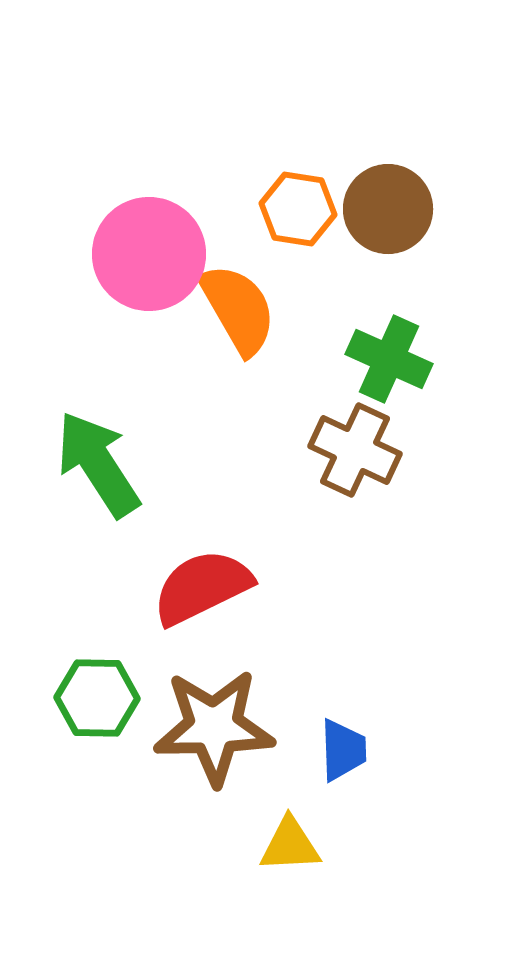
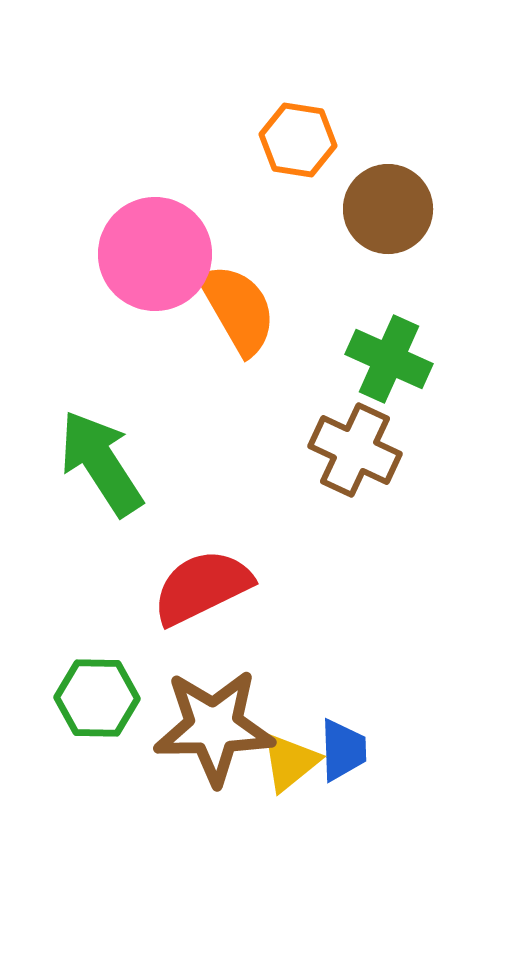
orange hexagon: moved 69 px up
pink circle: moved 6 px right
green arrow: moved 3 px right, 1 px up
yellow triangle: moved 83 px up; rotated 36 degrees counterclockwise
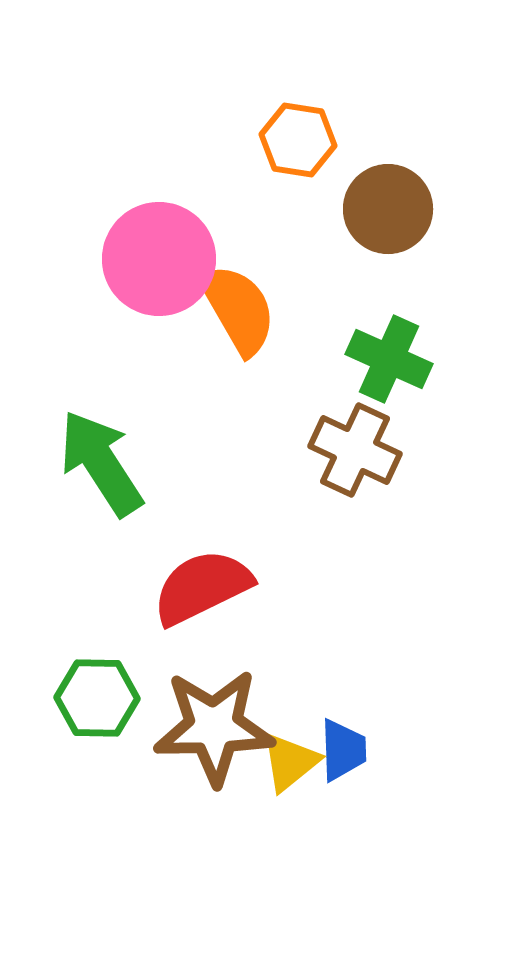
pink circle: moved 4 px right, 5 px down
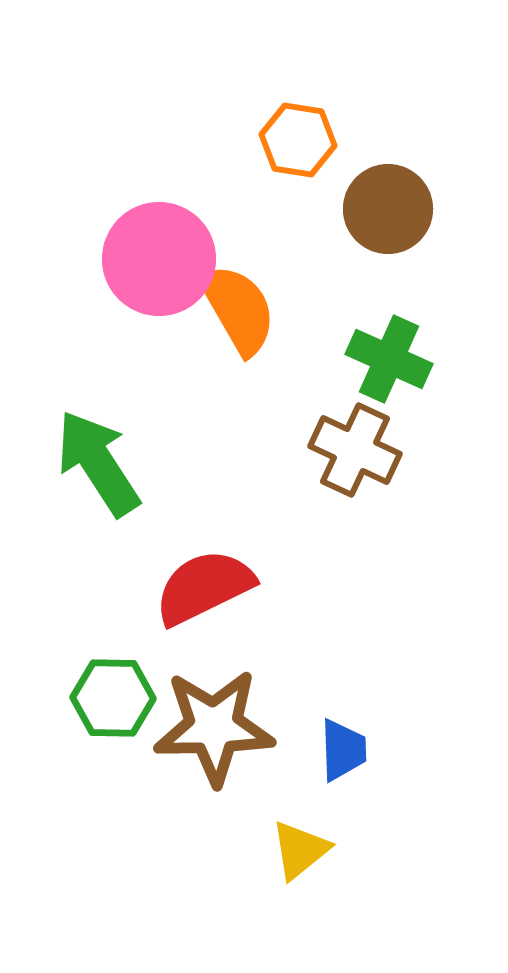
green arrow: moved 3 px left
red semicircle: moved 2 px right
green hexagon: moved 16 px right
yellow triangle: moved 10 px right, 88 px down
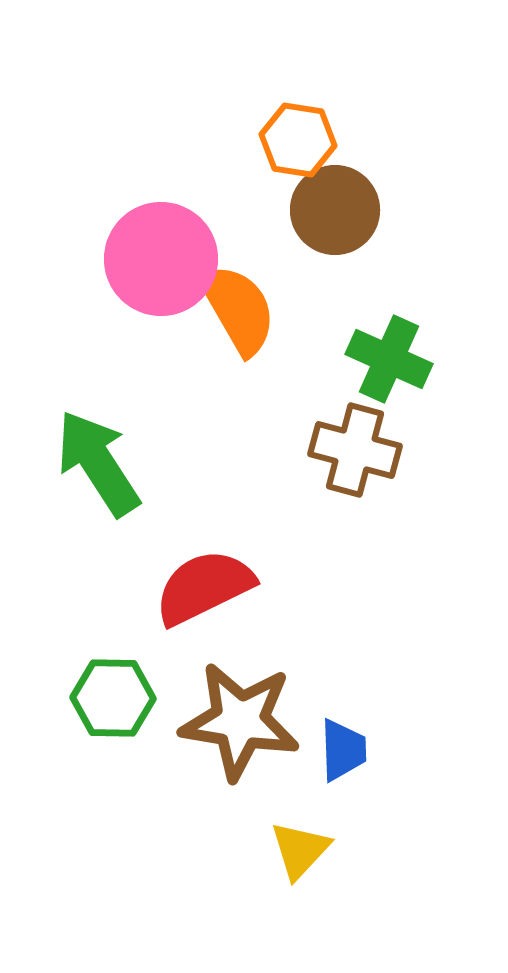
brown circle: moved 53 px left, 1 px down
pink circle: moved 2 px right
brown cross: rotated 10 degrees counterclockwise
brown star: moved 26 px right, 6 px up; rotated 10 degrees clockwise
yellow triangle: rotated 8 degrees counterclockwise
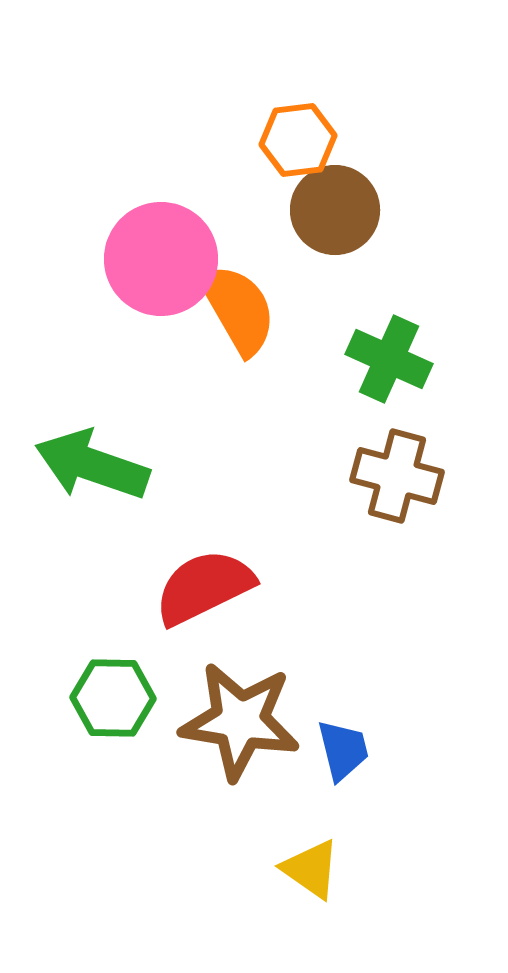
orange hexagon: rotated 16 degrees counterclockwise
brown cross: moved 42 px right, 26 px down
green arrow: moved 6 px left, 2 px down; rotated 38 degrees counterclockwise
blue trapezoid: rotated 12 degrees counterclockwise
yellow triangle: moved 11 px right, 19 px down; rotated 38 degrees counterclockwise
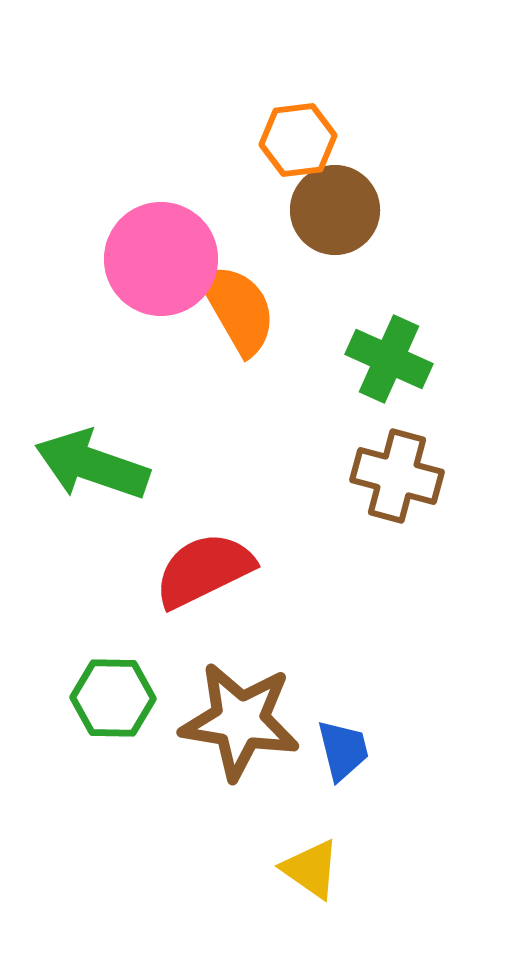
red semicircle: moved 17 px up
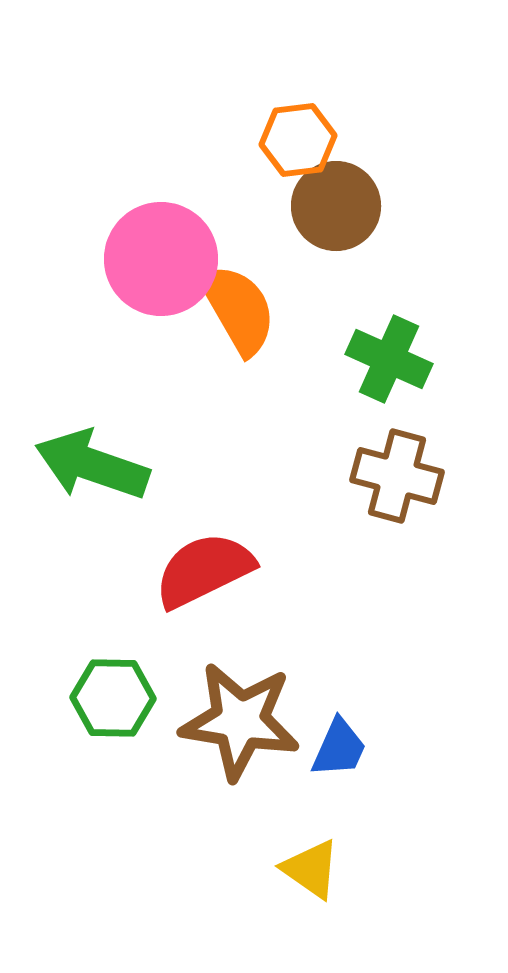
brown circle: moved 1 px right, 4 px up
blue trapezoid: moved 4 px left, 2 px up; rotated 38 degrees clockwise
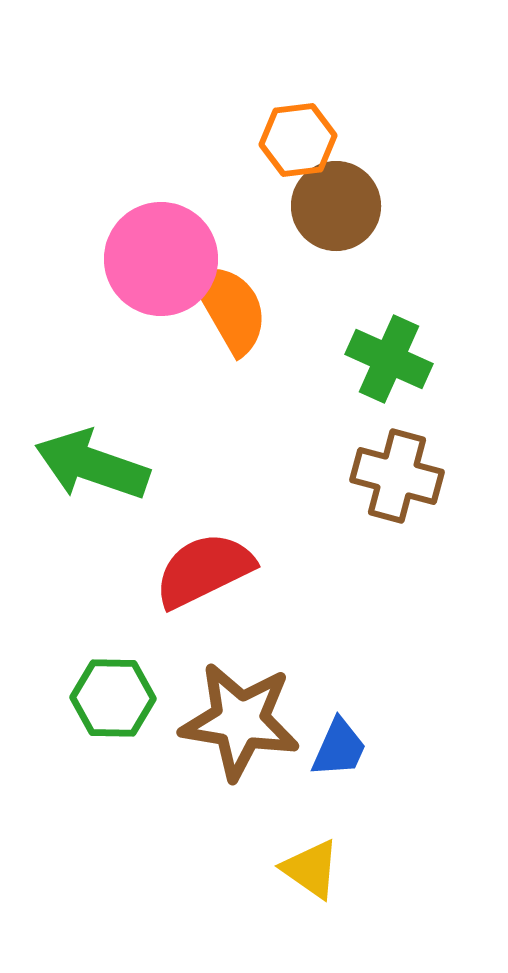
orange semicircle: moved 8 px left, 1 px up
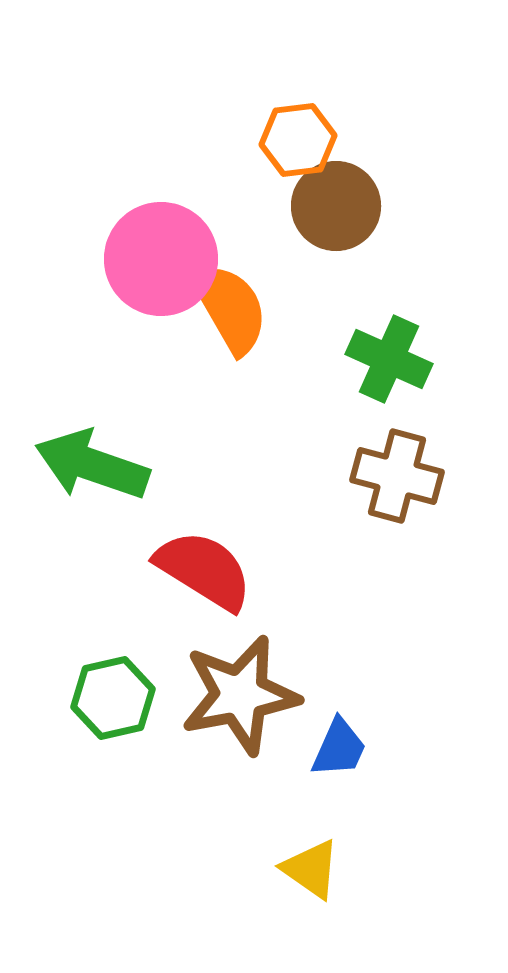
red semicircle: rotated 58 degrees clockwise
green hexagon: rotated 14 degrees counterclockwise
brown star: moved 26 px up; rotated 20 degrees counterclockwise
